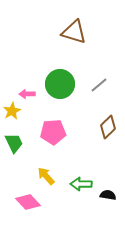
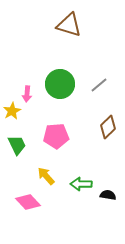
brown triangle: moved 5 px left, 7 px up
pink arrow: rotated 84 degrees counterclockwise
pink pentagon: moved 3 px right, 4 px down
green trapezoid: moved 3 px right, 2 px down
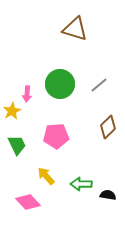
brown triangle: moved 6 px right, 4 px down
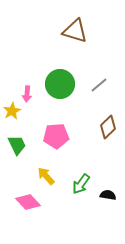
brown triangle: moved 2 px down
green arrow: rotated 55 degrees counterclockwise
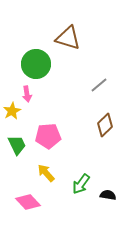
brown triangle: moved 7 px left, 7 px down
green circle: moved 24 px left, 20 px up
pink arrow: rotated 14 degrees counterclockwise
brown diamond: moved 3 px left, 2 px up
pink pentagon: moved 8 px left
yellow arrow: moved 3 px up
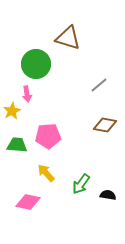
brown diamond: rotated 55 degrees clockwise
green trapezoid: rotated 60 degrees counterclockwise
pink diamond: rotated 35 degrees counterclockwise
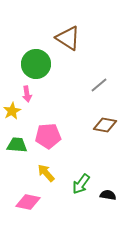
brown triangle: rotated 16 degrees clockwise
